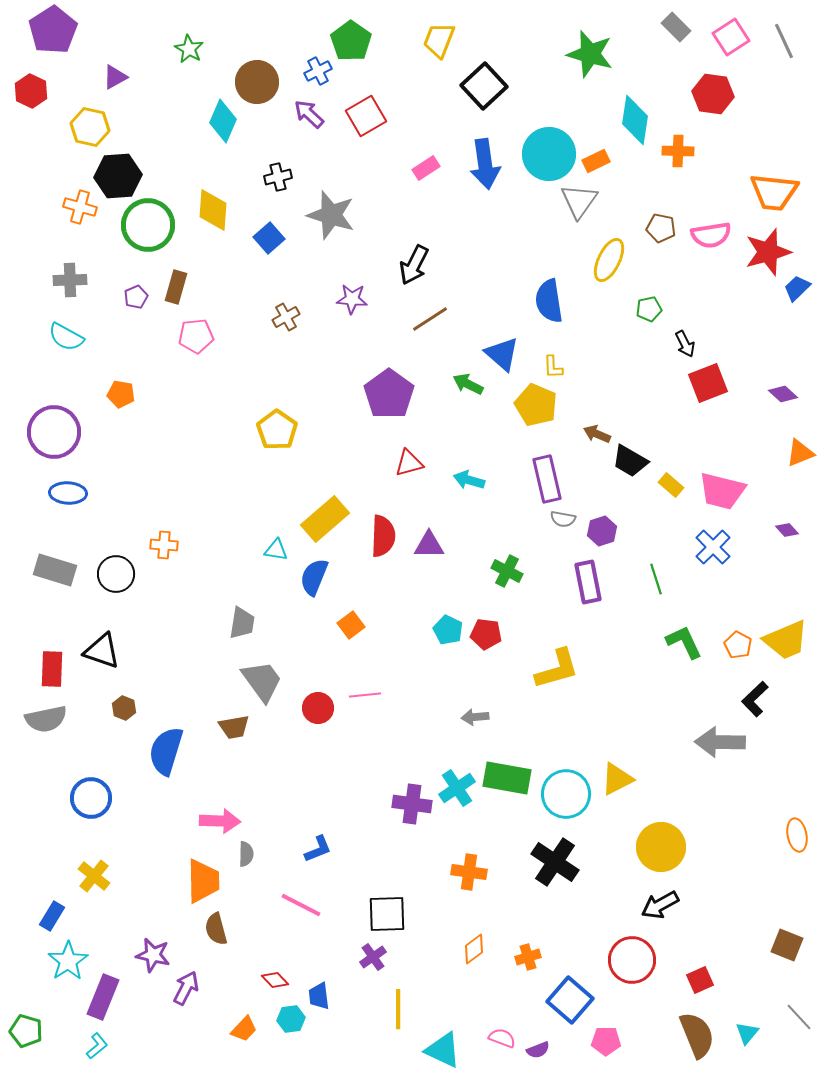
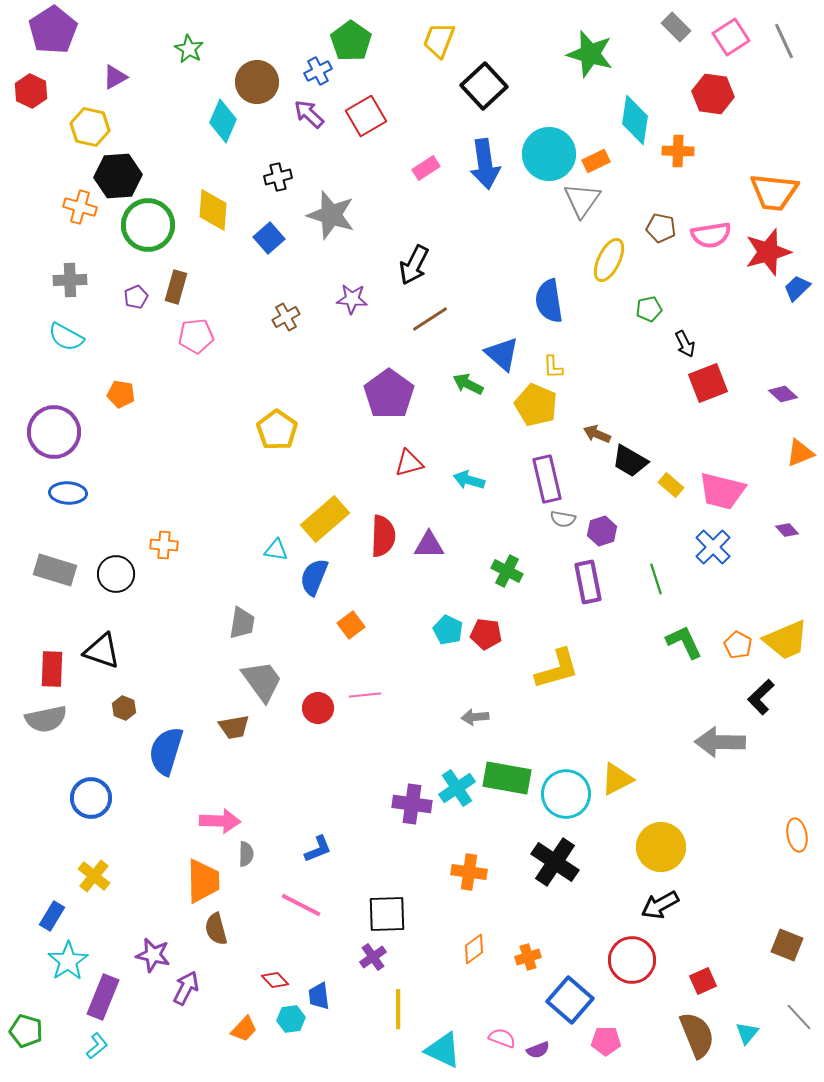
gray triangle at (579, 201): moved 3 px right, 1 px up
black L-shape at (755, 699): moved 6 px right, 2 px up
red square at (700, 980): moved 3 px right, 1 px down
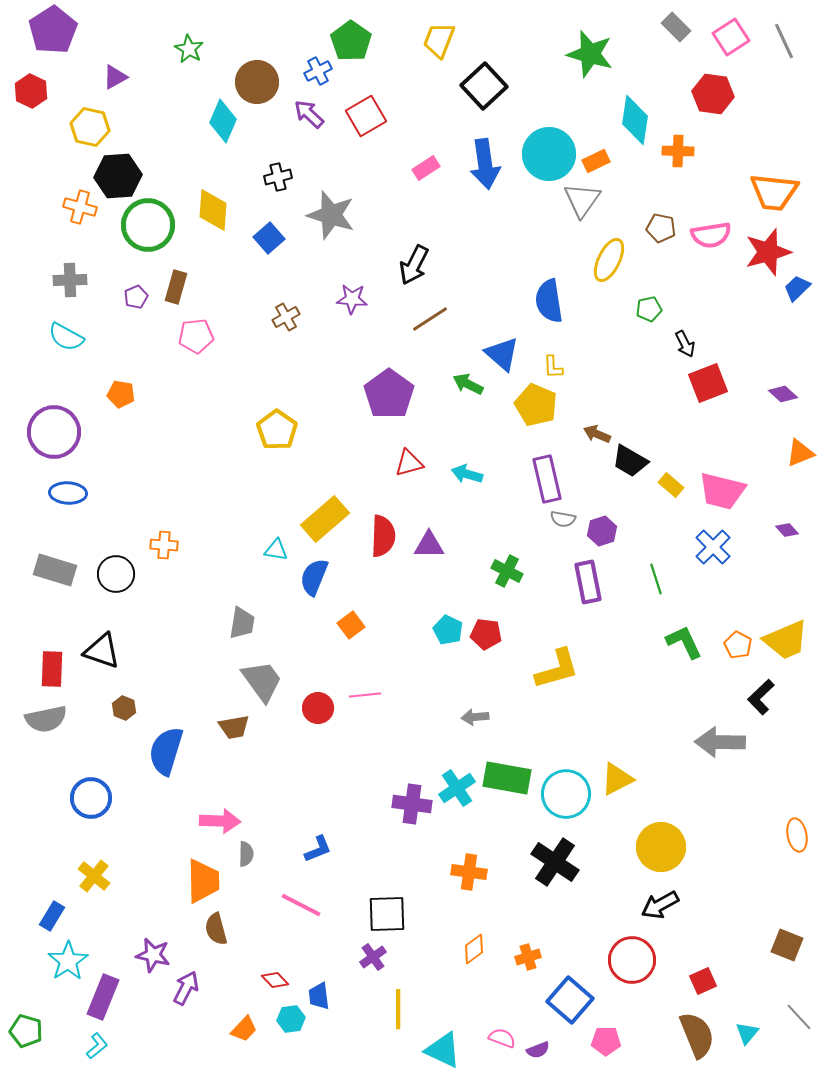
cyan arrow at (469, 480): moved 2 px left, 6 px up
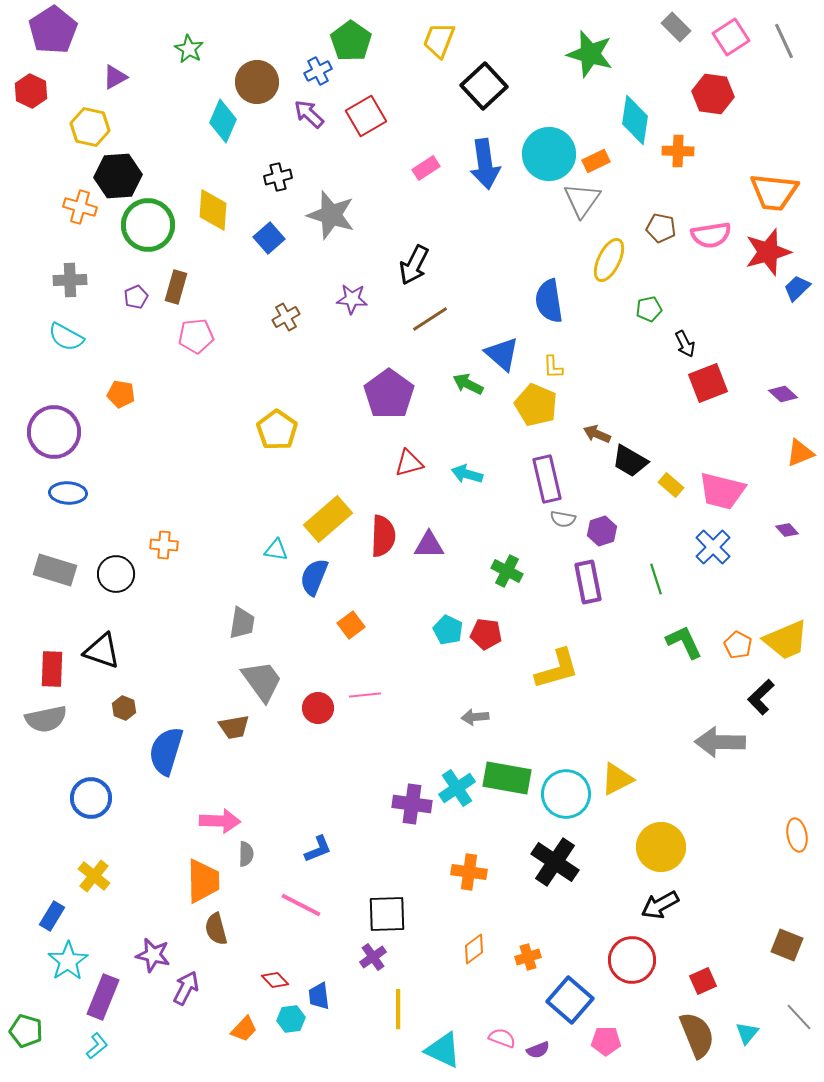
yellow rectangle at (325, 519): moved 3 px right
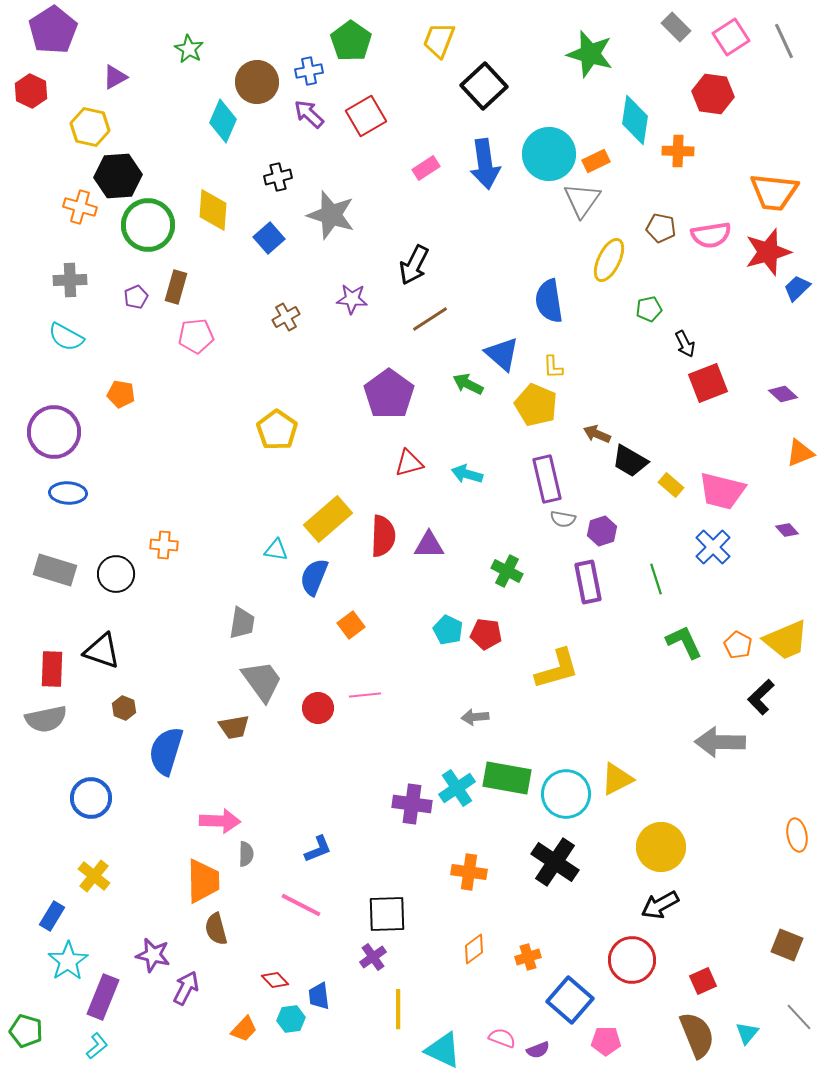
blue cross at (318, 71): moved 9 px left; rotated 16 degrees clockwise
